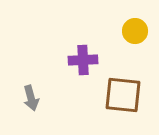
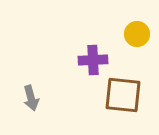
yellow circle: moved 2 px right, 3 px down
purple cross: moved 10 px right
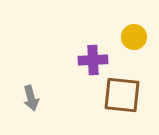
yellow circle: moved 3 px left, 3 px down
brown square: moved 1 px left
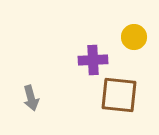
brown square: moved 3 px left
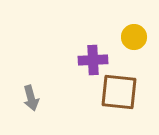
brown square: moved 3 px up
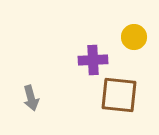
brown square: moved 3 px down
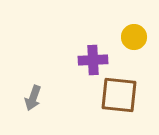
gray arrow: moved 2 px right; rotated 35 degrees clockwise
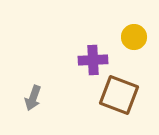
brown square: rotated 15 degrees clockwise
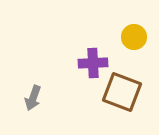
purple cross: moved 3 px down
brown square: moved 3 px right, 3 px up
